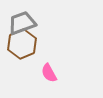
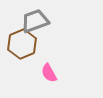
gray trapezoid: moved 13 px right, 2 px up
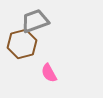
brown hexagon: rotated 8 degrees clockwise
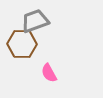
brown hexagon: rotated 16 degrees clockwise
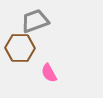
brown hexagon: moved 2 px left, 4 px down
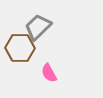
gray trapezoid: moved 3 px right, 6 px down; rotated 24 degrees counterclockwise
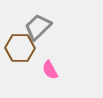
pink semicircle: moved 1 px right, 3 px up
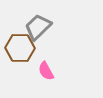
pink semicircle: moved 4 px left, 1 px down
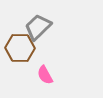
pink semicircle: moved 1 px left, 4 px down
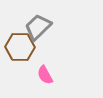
brown hexagon: moved 1 px up
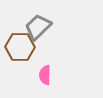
pink semicircle: rotated 30 degrees clockwise
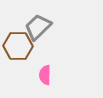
brown hexagon: moved 2 px left, 1 px up
